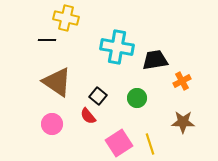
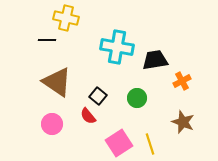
brown star: rotated 20 degrees clockwise
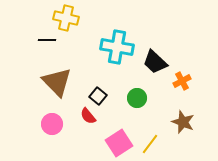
black trapezoid: moved 2 px down; rotated 128 degrees counterclockwise
brown triangle: rotated 12 degrees clockwise
yellow line: rotated 55 degrees clockwise
